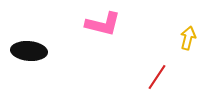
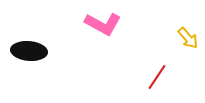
pink L-shape: rotated 15 degrees clockwise
yellow arrow: rotated 125 degrees clockwise
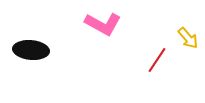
black ellipse: moved 2 px right, 1 px up
red line: moved 17 px up
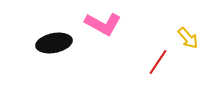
black ellipse: moved 23 px right, 7 px up; rotated 16 degrees counterclockwise
red line: moved 1 px right, 2 px down
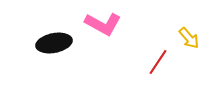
yellow arrow: moved 1 px right
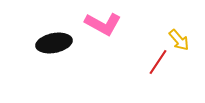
yellow arrow: moved 10 px left, 2 px down
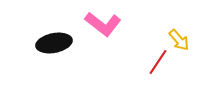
pink L-shape: rotated 9 degrees clockwise
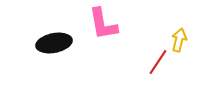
pink L-shape: rotated 42 degrees clockwise
yellow arrow: rotated 125 degrees counterclockwise
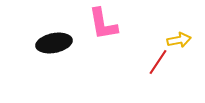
yellow arrow: rotated 65 degrees clockwise
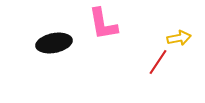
yellow arrow: moved 2 px up
